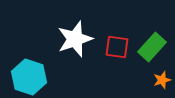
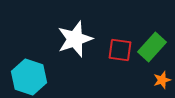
red square: moved 3 px right, 3 px down
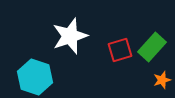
white star: moved 5 px left, 3 px up
red square: rotated 25 degrees counterclockwise
cyan hexagon: moved 6 px right
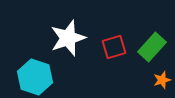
white star: moved 2 px left, 2 px down
red square: moved 6 px left, 3 px up
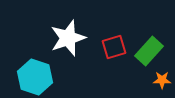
green rectangle: moved 3 px left, 4 px down
orange star: rotated 18 degrees clockwise
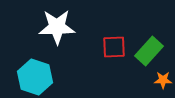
white star: moved 11 px left, 11 px up; rotated 18 degrees clockwise
red square: rotated 15 degrees clockwise
orange star: moved 1 px right
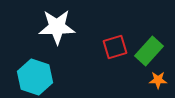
red square: moved 1 px right; rotated 15 degrees counterclockwise
orange star: moved 5 px left
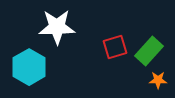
cyan hexagon: moved 6 px left, 10 px up; rotated 12 degrees clockwise
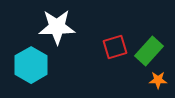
cyan hexagon: moved 2 px right, 2 px up
